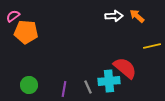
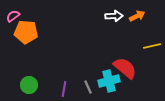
orange arrow: rotated 112 degrees clockwise
cyan cross: rotated 10 degrees counterclockwise
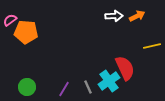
pink semicircle: moved 3 px left, 4 px down
red semicircle: rotated 25 degrees clockwise
cyan cross: rotated 20 degrees counterclockwise
green circle: moved 2 px left, 2 px down
purple line: rotated 21 degrees clockwise
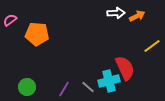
white arrow: moved 2 px right, 3 px up
orange pentagon: moved 11 px right, 2 px down
yellow line: rotated 24 degrees counterclockwise
cyan cross: rotated 20 degrees clockwise
gray line: rotated 24 degrees counterclockwise
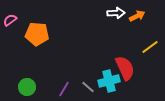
yellow line: moved 2 px left, 1 px down
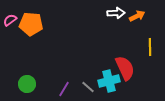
orange pentagon: moved 6 px left, 10 px up
yellow line: rotated 54 degrees counterclockwise
green circle: moved 3 px up
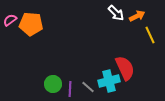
white arrow: rotated 48 degrees clockwise
yellow line: moved 12 px up; rotated 24 degrees counterclockwise
green circle: moved 26 px right
purple line: moved 6 px right; rotated 28 degrees counterclockwise
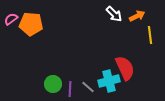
white arrow: moved 2 px left, 1 px down
pink semicircle: moved 1 px right, 1 px up
yellow line: rotated 18 degrees clockwise
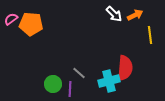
orange arrow: moved 2 px left, 1 px up
red semicircle: rotated 30 degrees clockwise
gray line: moved 9 px left, 14 px up
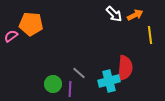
pink semicircle: moved 17 px down
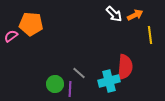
red semicircle: moved 1 px up
green circle: moved 2 px right
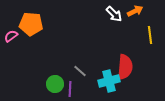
orange arrow: moved 4 px up
gray line: moved 1 px right, 2 px up
